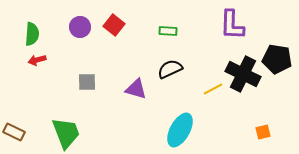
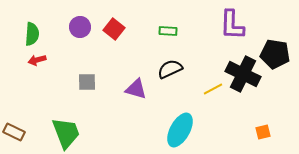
red square: moved 4 px down
black pentagon: moved 2 px left, 5 px up
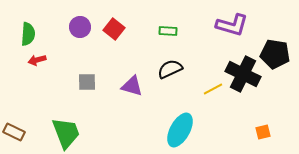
purple L-shape: rotated 76 degrees counterclockwise
green semicircle: moved 4 px left
purple triangle: moved 4 px left, 3 px up
